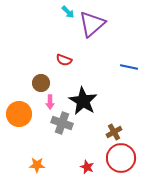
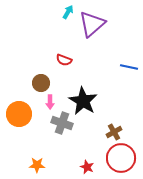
cyan arrow: rotated 104 degrees counterclockwise
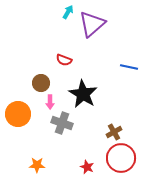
black star: moved 7 px up
orange circle: moved 1 px left
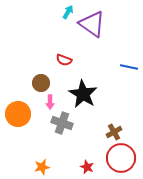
purple triangle: rotated 44 degrees counterclockwise
orange star: moved 5 px right, 2 px down; rotated 14 degrees counterclockwise
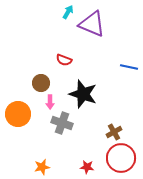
purple triangle: rotated 12 degrees counterclockwise
black star: rotated 12 degrees counterclockwise
red star: rotated 16 degrees counterclockwise
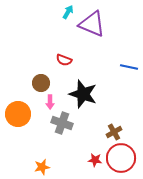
red star: moved 8 px right, 7 px up
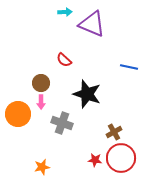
cyan arrow: moved 3 px left; rotated 56 degrees clockwise
red semicircle: rotated 21 degrees clockwise
black star: moved 4 px right
pink arrow: moved 9 px left
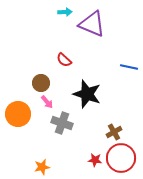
pink arrow: moved 6 px right; rotated 40 degrees counterclockwise
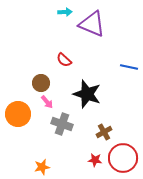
gray cross: moved 1 px down
brown cross: moved 10 px left
red circle: moved 2 px right
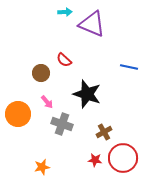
brown circle: moved 10 px up
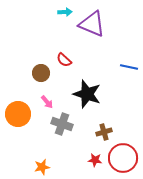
brown cross: rotated 14 degrees clockwise
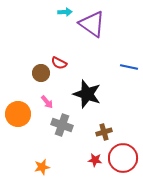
purple triangle: rotated 12 degrees clockwise
red semicircle: moved 5 px left, 3 px down; rotated 14 degrees counterclockwise
gray cross: moved 1 px down
